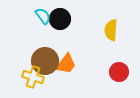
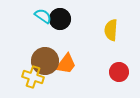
cyan semicircle: rotated 18 degrees counterclockwise
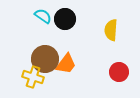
black circle: moved 5 px right
brown circle: moved 2 px up
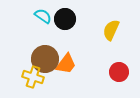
yellow semicircle: rotated 20 degrees clockwise
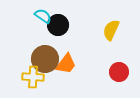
black circle: moved 7 px left, 6 px down
yellow cross: rotated 15 degrees counterclockwise
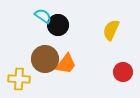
red circle: moved 4 px right
yellow cross: moved 14 px left, 2 px down
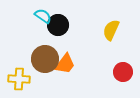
orange trapezoid: moved 1 px left
